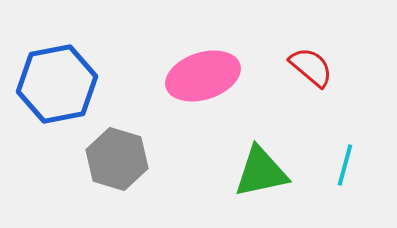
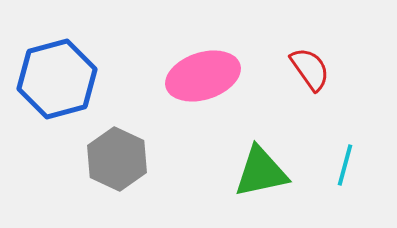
red semicircle: moved 1 px left, 2 px down; rotated 15 degrees clockwise
blue hexagon: moved 5 px up; rotated 4 degrees counterclockwise
gray hexagon: rotated 8 degrees clockwise
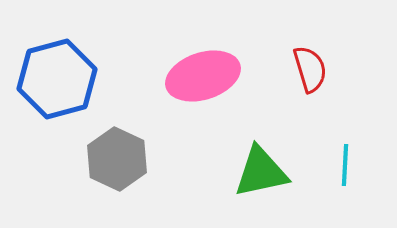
red semicircle: rotated 18 degrees clockwise
cyan line: rotated 12 degrees counterclockwise
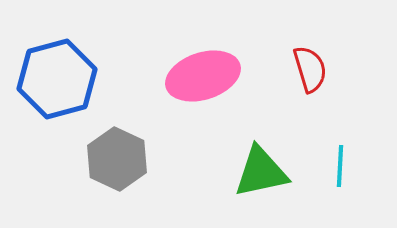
cyan line: moved 5 px left, 1 px down
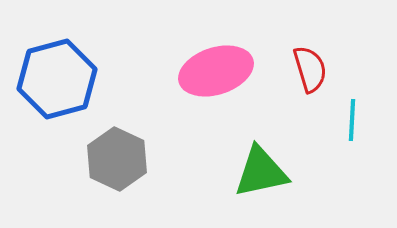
pink ellipse: moved 13 px right, 5 px up
cyan line: moved 12 px right, 46 px up
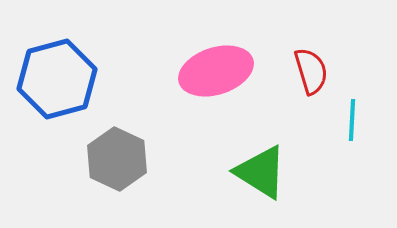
red semicircle: moved 1 px right, 2 px down
green triangle: rotated 44 degrees clockwise
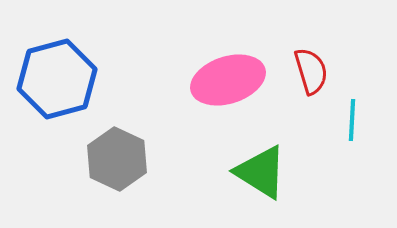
pink ellipse: moved 12 px right, 9 px down
